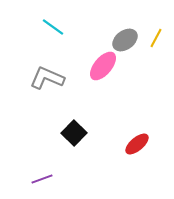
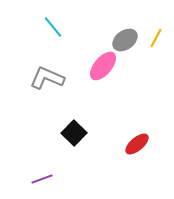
cyan line: rotated 15 degrees clockwise
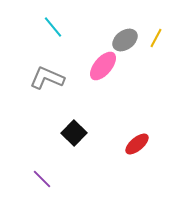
purple line: rotated 65 degrees clockwise
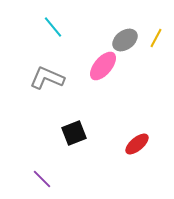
black square: rotated 25 degrees clockwise
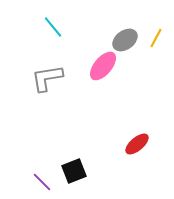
gray L-shape: rotated 32 degrees counterclockwise
black square: moved 38 px down
purple line: moved 3 px down
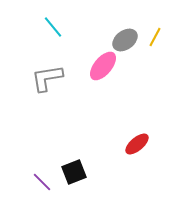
yellow line: moved 1 px left, 1 px up
black square: moved 1 px down
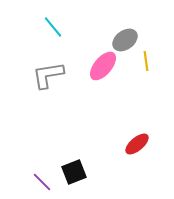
yellow line: moved 9 px left, 24 px down; rotated 36 degrees counterclockwise
gray L-shape: moved 1 px right, 3 px up
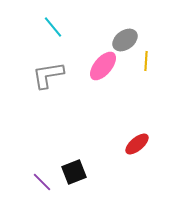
yellow line: rotated 12 degrees clockwise
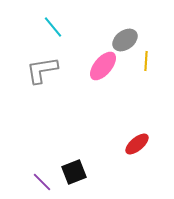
gray L-shape: moved 6 px left, 5 px up
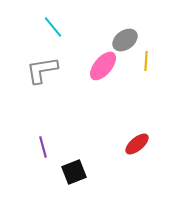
purple line: moved 1 px right, 35 px up; rotated 30 degrees clockwise
